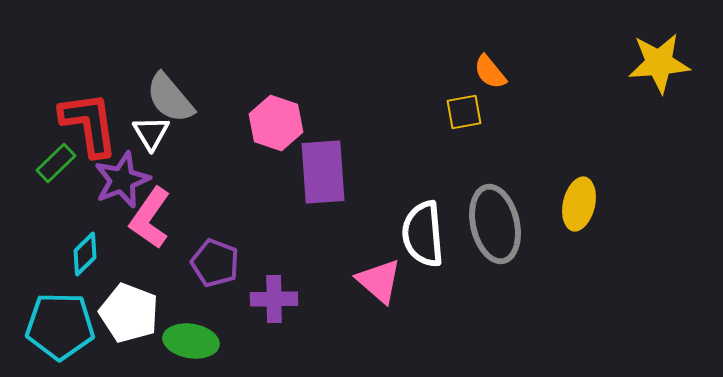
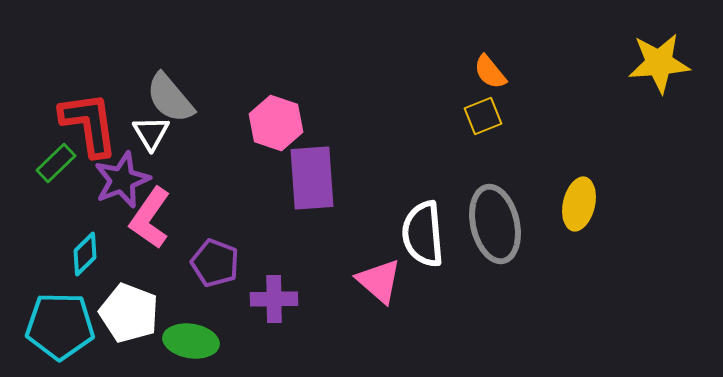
yellow square: moved 19 px right, 4 px down; rotated 12 degrees counterclockwise
purple rectangle: moved 11 px left, 6 px down
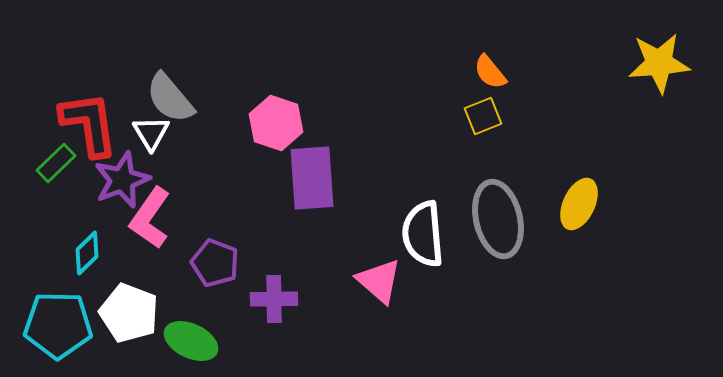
yellow ellipse: rotated 12 degrees clockwise
gray ellipse: moved 3 px right, 5 px up
cyan diamond: moved 2 px right, 1 px up
cyan pentagon: moved 2 px left, 1 px up
green ellipse: rotated 16 degrees clockwise
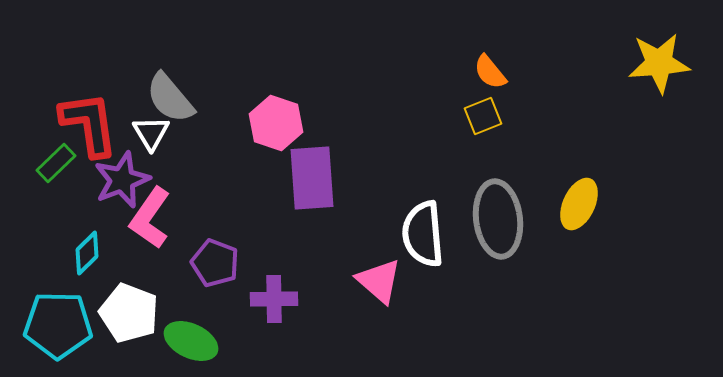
gray ellipse: rotated 6 degrees clockwise
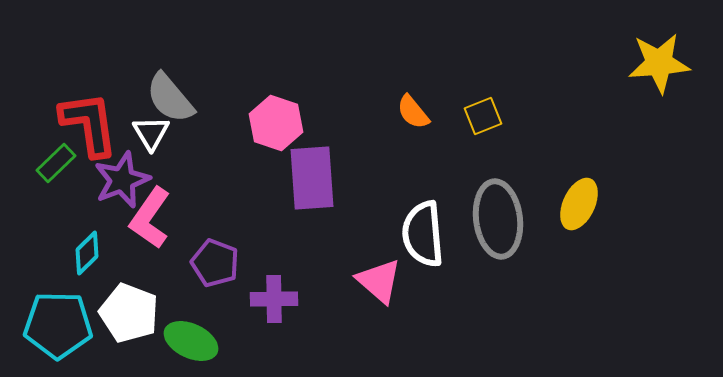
orange semicircle: moved 77 px left, 40 px down
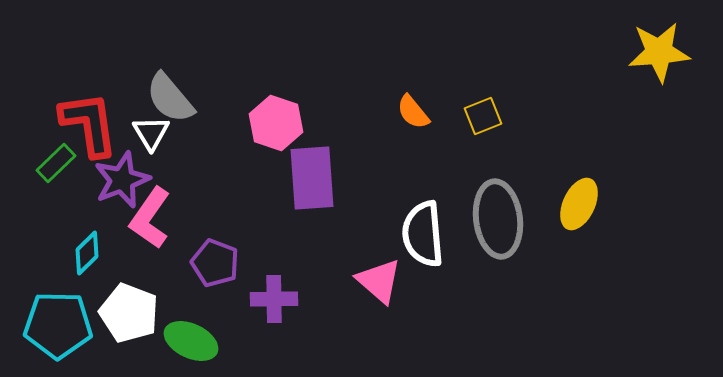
yellow star: moved 11 px up
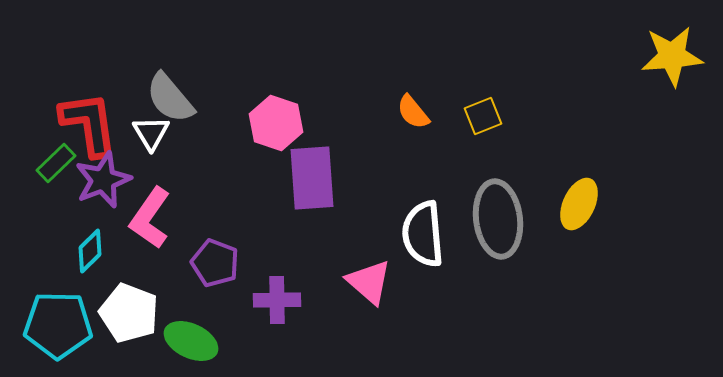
yellow star: moved 13 px right, 4 px down
purple star: moved 19 px left
cyan diamond: moved 3 px right, 2 px up
pink triangle: moved 10 px left, 1 px down
purple cross: moved 3 px right, 1 px down
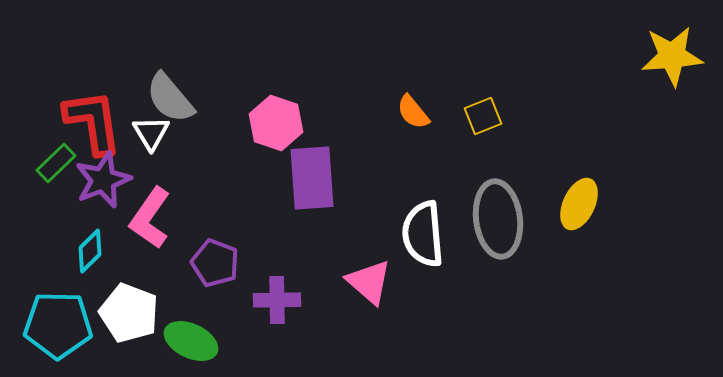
red L-shape: moved 4 px right, 2 px up
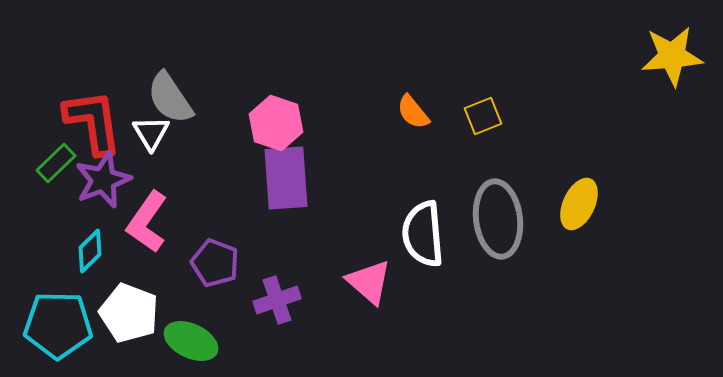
gray semicircle: rotated 6 degrees clockwise
purple rectangle: moved 26 px left
pink L-shape: moved 3 px left, 4 px down
purple cross: rotated 18 degrees counterclockwise
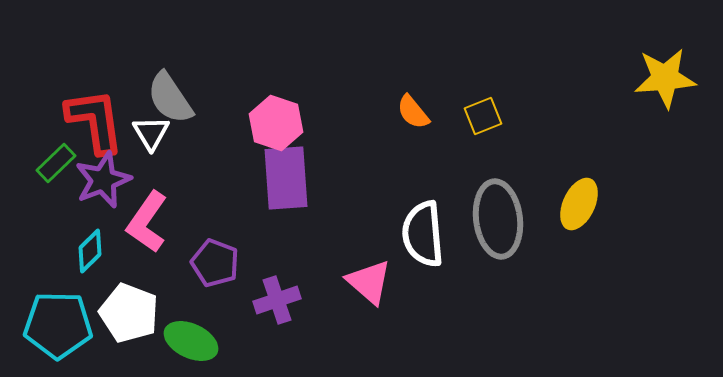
yellow star: moved 7 px left, 22 px down
red L-shape: moved 2 px right, 1 px up
